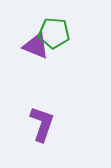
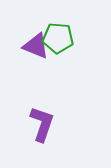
green pentagon: moved 4 px right, 5 px down
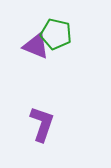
green pentagon: moved 2 px left, 4 px up; rotated 8 degrees clockwise
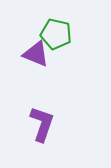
purple triangle: moved 8 px down
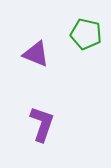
green pentagon: moved 30 px right
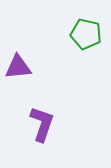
purple triangle: moved 18 px left, 13 px down; rotated 28 degrees counterclockwise
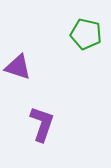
purple triangle: rotated 24 degrees clockwise
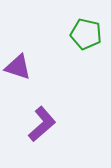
purple L-shape: rotated 30 degrees clockwise
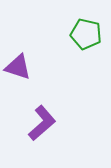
purple L-shape: moved 1 px up
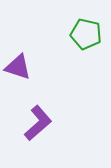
purple L-shape: moved 4 px left
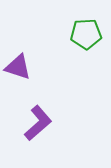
green pentagon: rotated 16 degrees counterclockwise
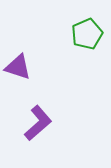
green pentagon: moved 1 px right; rotated 20 degrees counterclockwise
